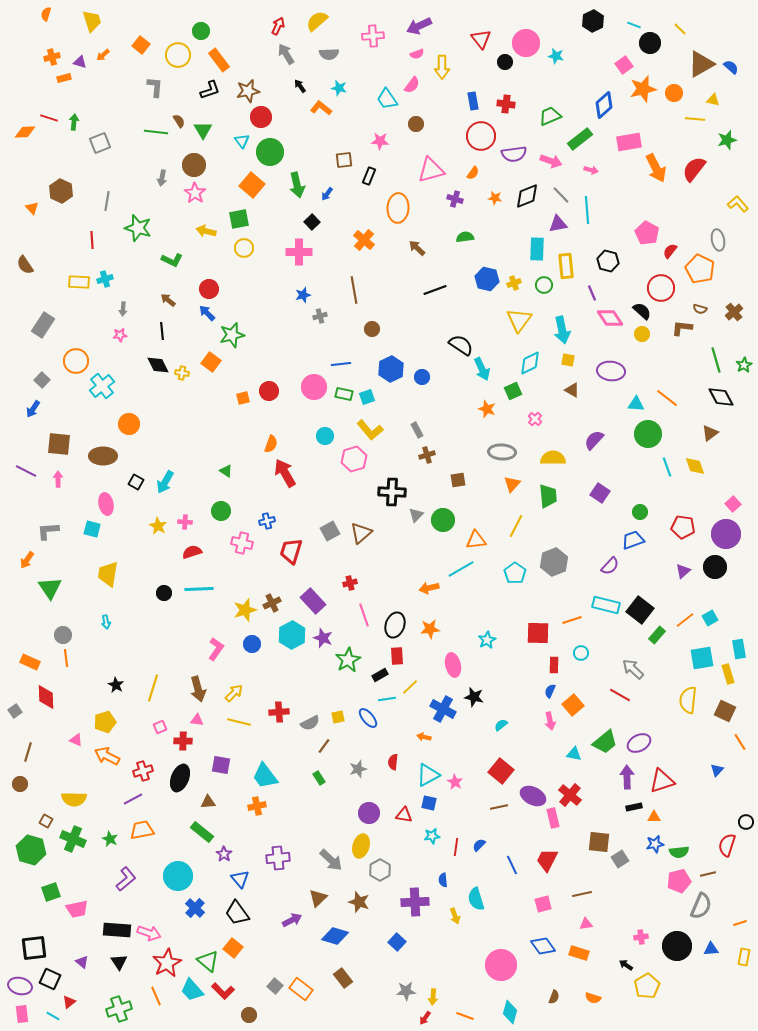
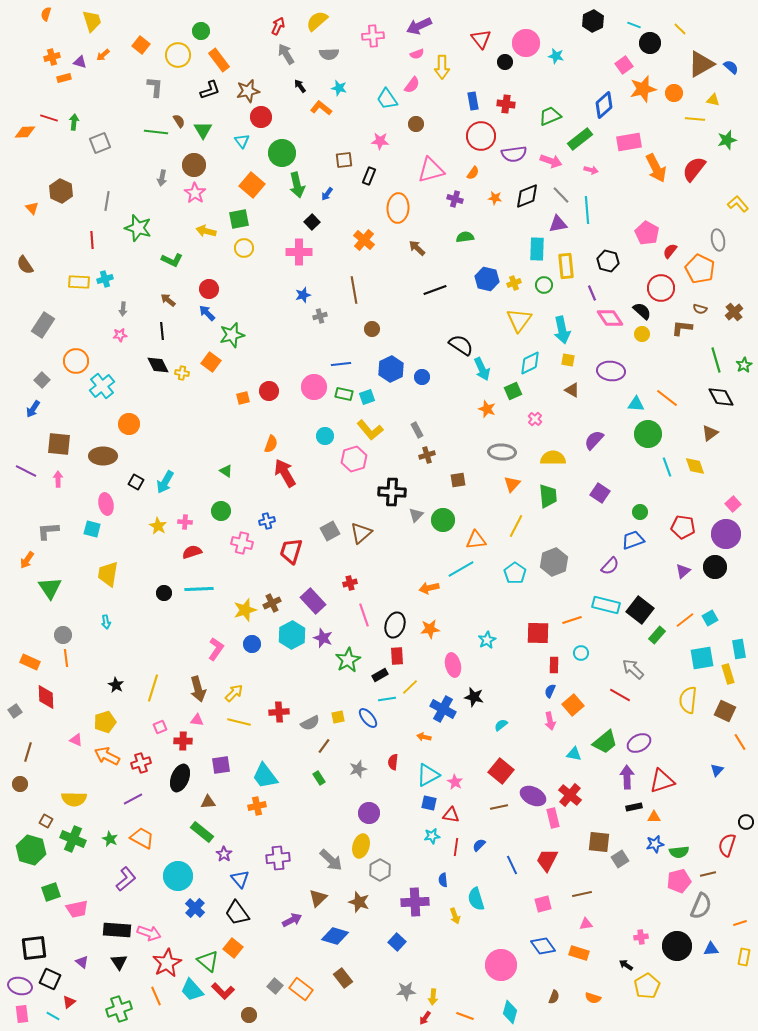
green circle at (270, 152): moved 12 px right, 1 px down
purple square at (221, 765): rotated 18 degrees counterclockwise
red cross at (143, 771): moved 2 px left, 8 px up
red triangle at (404, 815): moved 47 px right
orange trapezoid at (142, 830): moved 8 px down; rotated 40 degrees clockwise
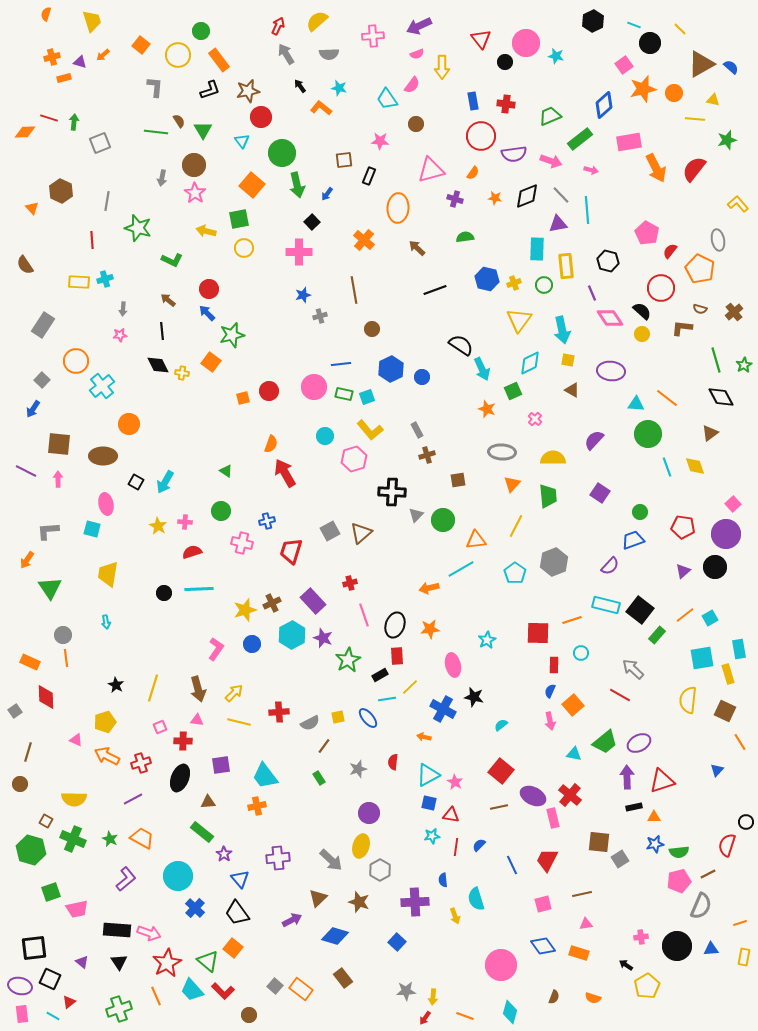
orange line at (685, 620): moved 5 px up
brown line at (708, 874): rotated 14 degrees counterclockwise
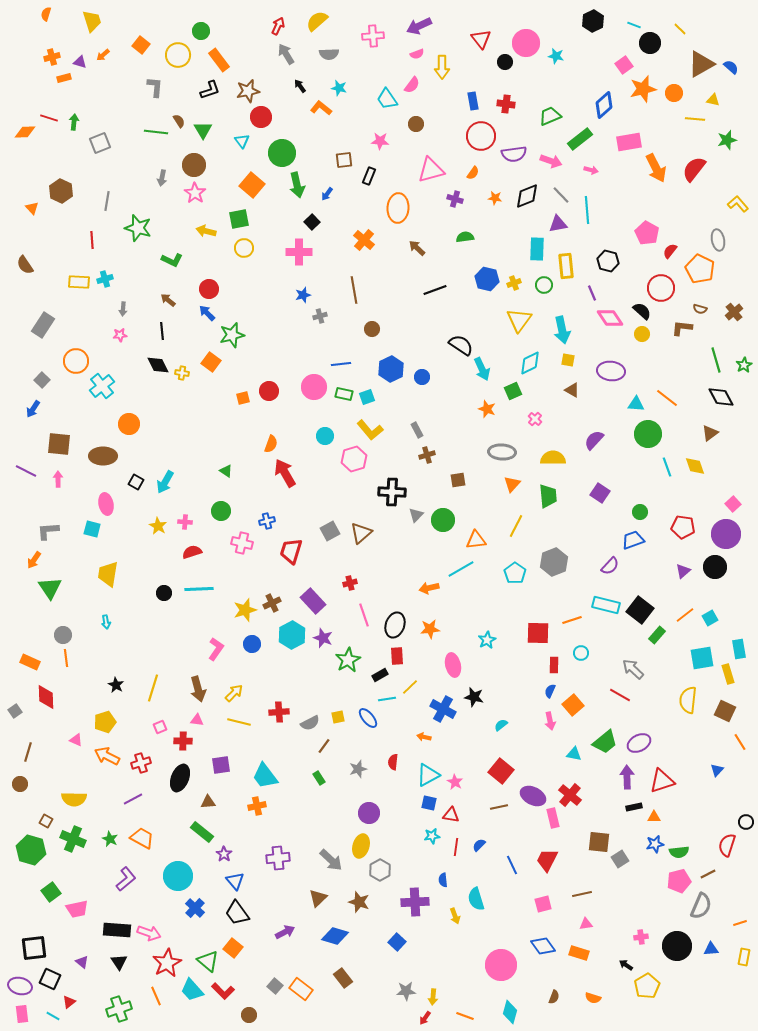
orange arrow at (27, 560): moved 7 px right
blue triangle at (240, 879): moved 5 px left, 2 px down
green square at (51, 892): rotated 18 degrees counterclockwise
purple arrow at (292, 920): moved 7 px left, 12 px down
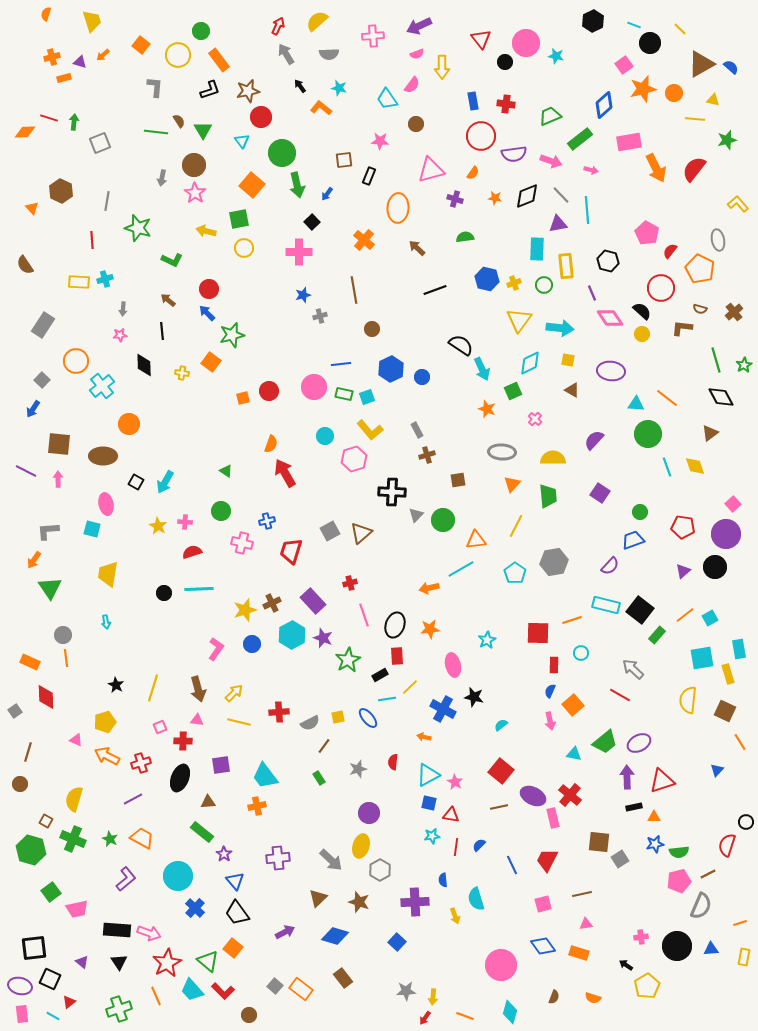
cyan arrow at (562, 330): moved 2 px left, 2 px up; rotated 72 degrees counterclockwise
black diamond at (158, 365): moved 14 px left; rotated 25 degrees clockwise
gray hexagon at (554, 562): rotated 12 degrees clockwise
yellow semicircle at (74, 799): rotated 105 degrees clockwise
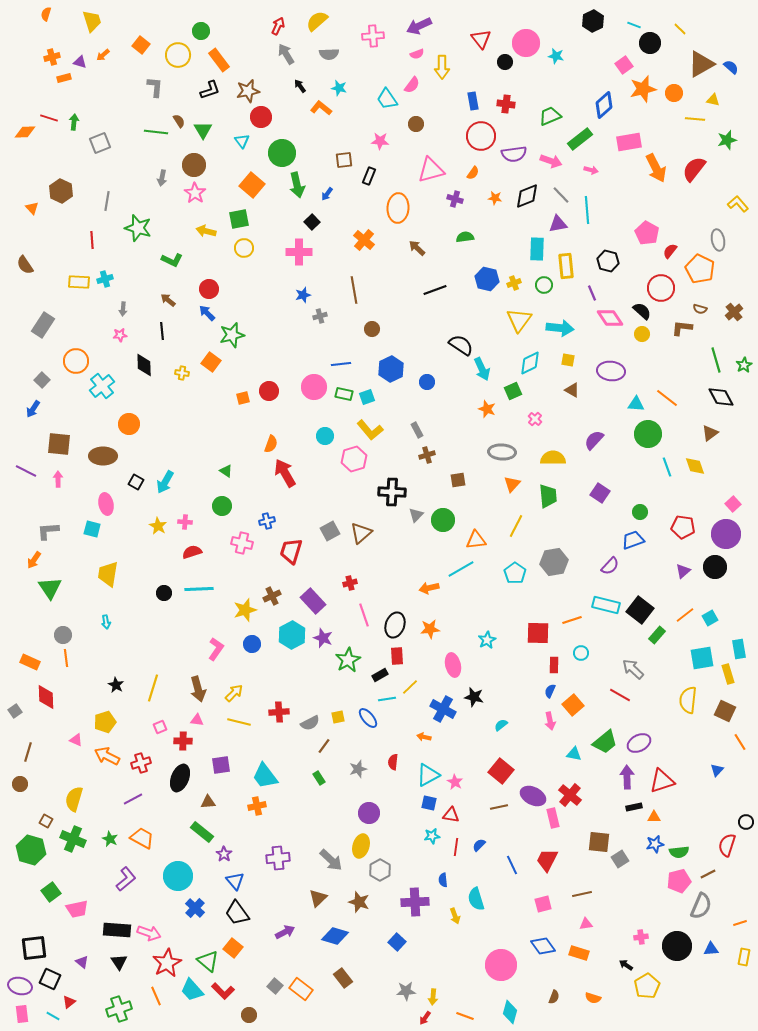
blue circle at (422, 377): moved 5 px right, 5 px down
green circle at (221, 511): moved 1 px right, 5 px up
brown cross at (272, 603): moved 7 px up
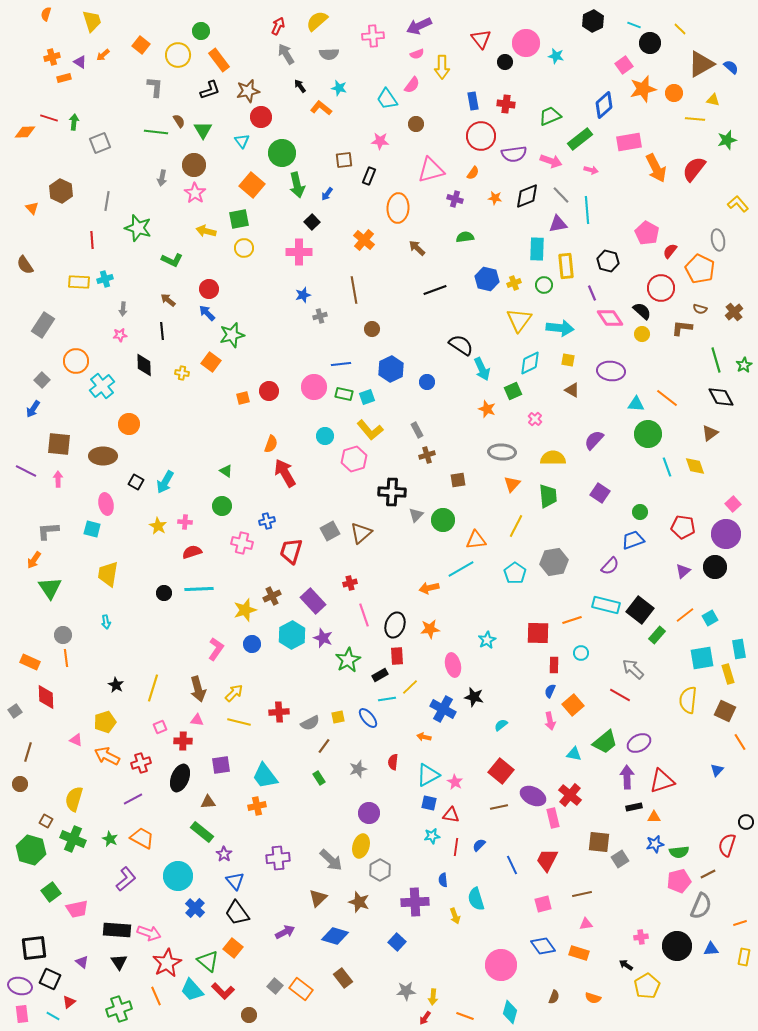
purple triangle at (80, 62): rotated 16 degrees clockwise
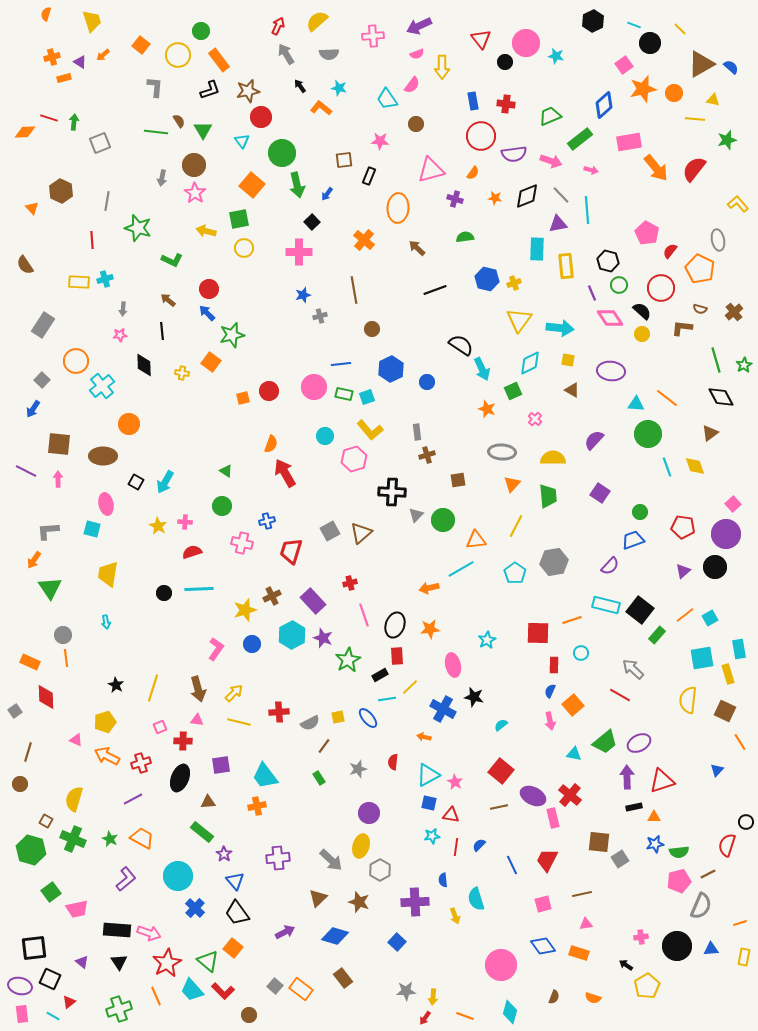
orange arrow at (656, 168): rotated 12 degrees counterclockwise
green circle at (544, 285): moved 75 px right
gray rectangle at (417, 430): moved 2 px down; rotated 21 degrees clockwise
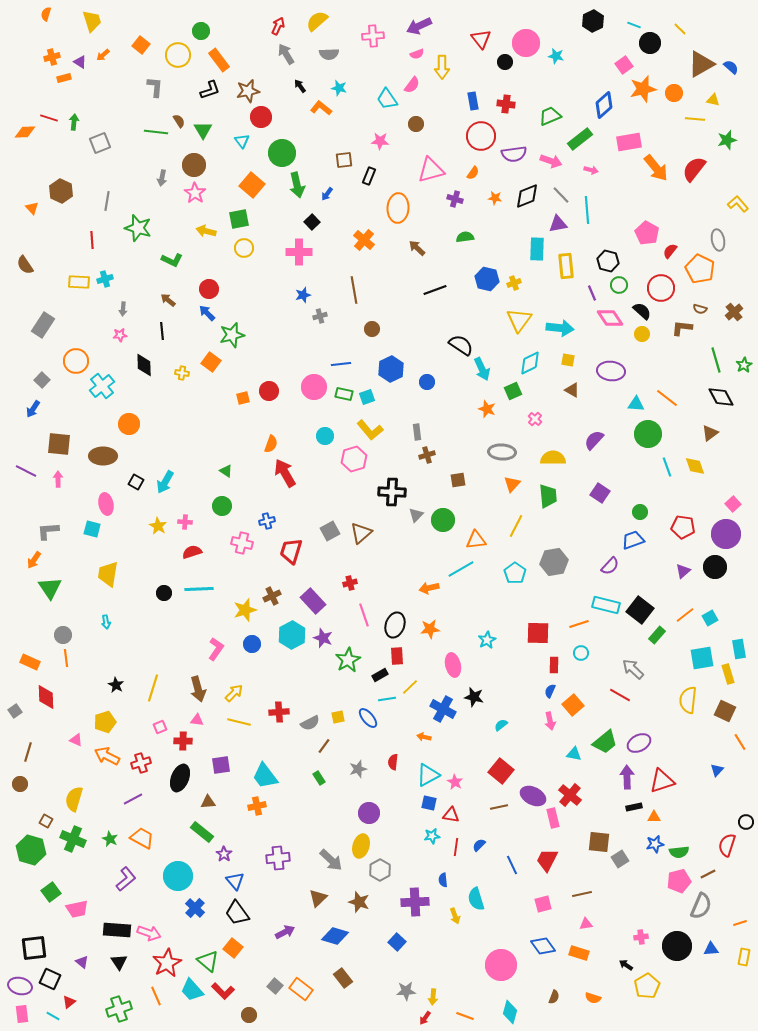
orange line at (572, 620): moved 7 px right, 4 px down
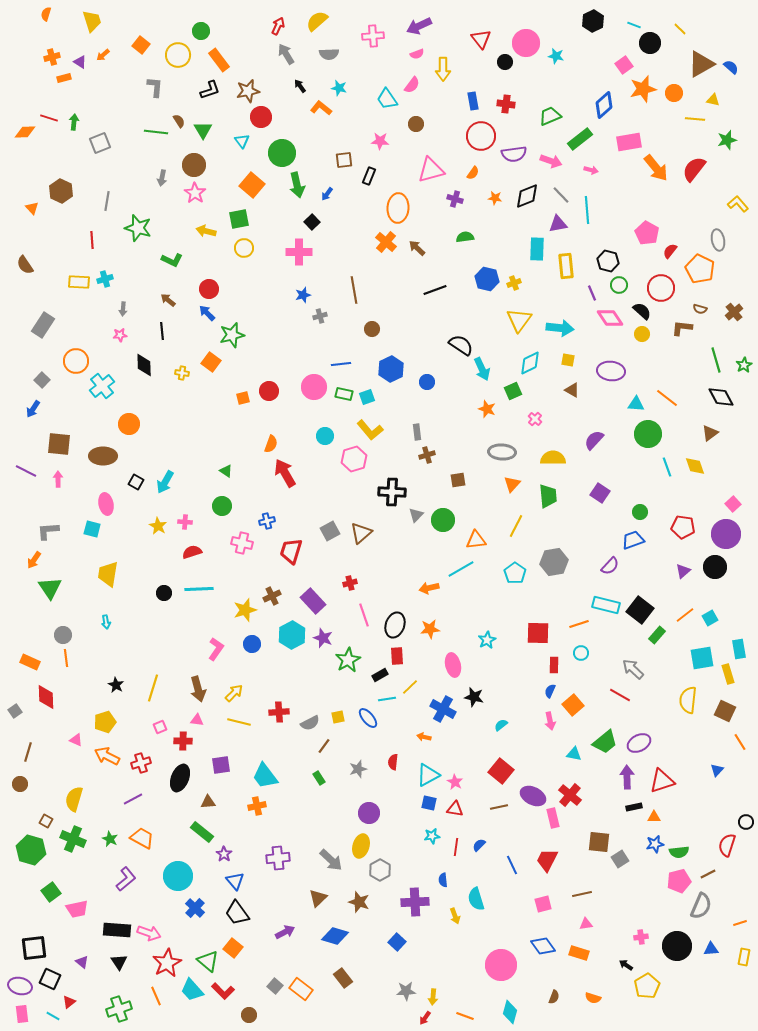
yellow arrow at (442, 67): moved 1 px right, 2 px down
orange cross at (364, 240): moved 22 px right, 2 px down
red triangle at (451, 815): moved 4 px right, 6 px up
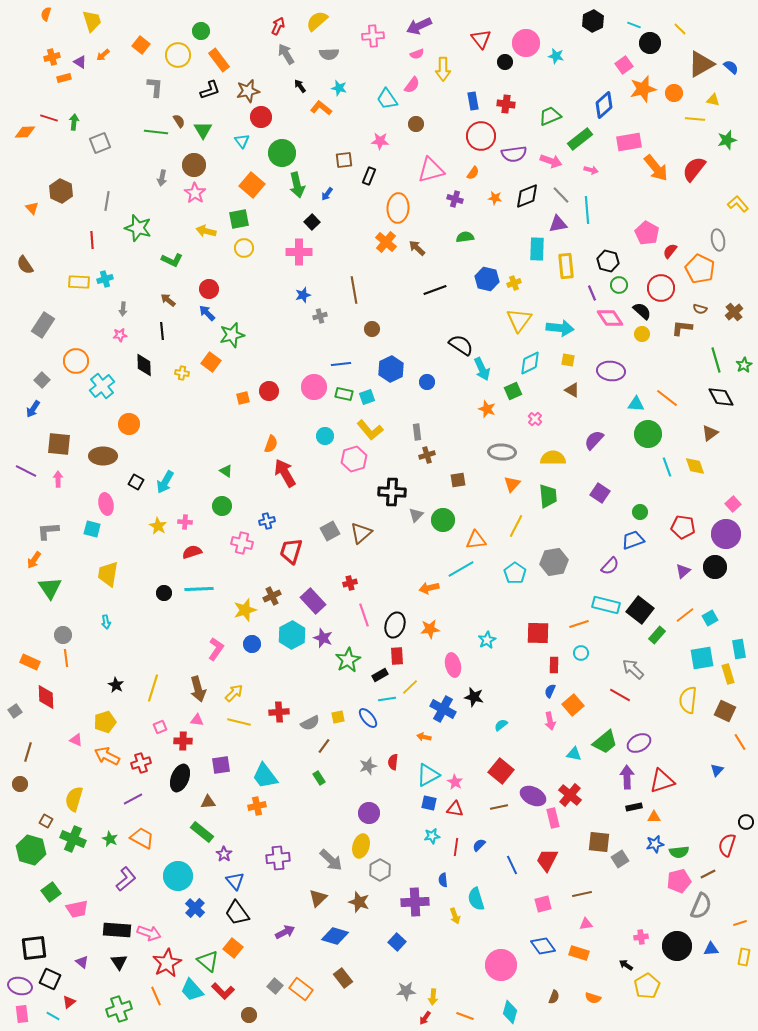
gray star at (358, 769): moved 10 px right, 3 px up
